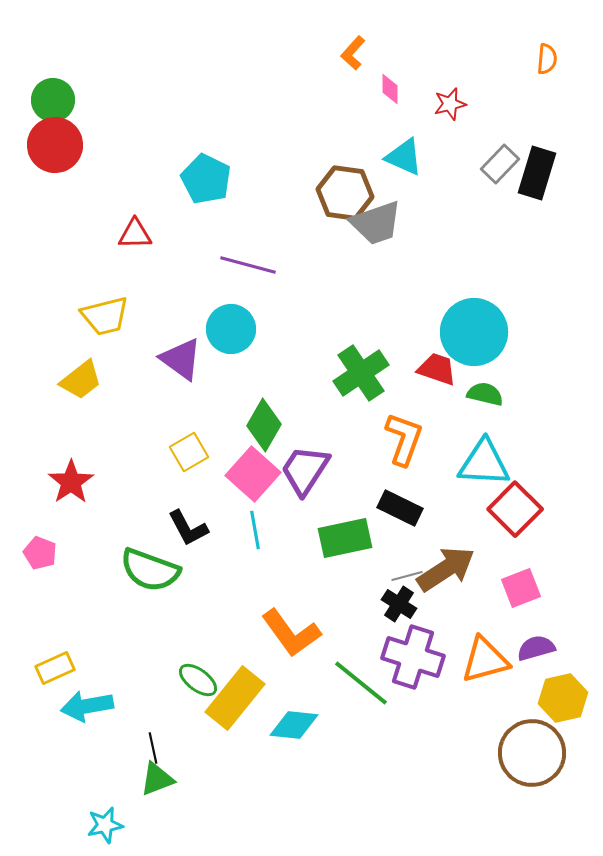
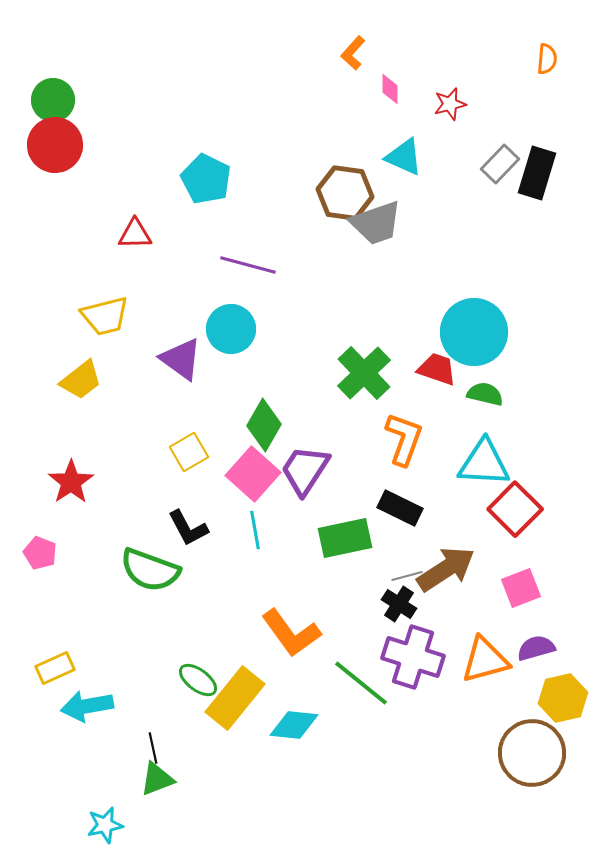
green cross at (361, 373): moved 3 px right; rotated 10 degrees counterclockwise
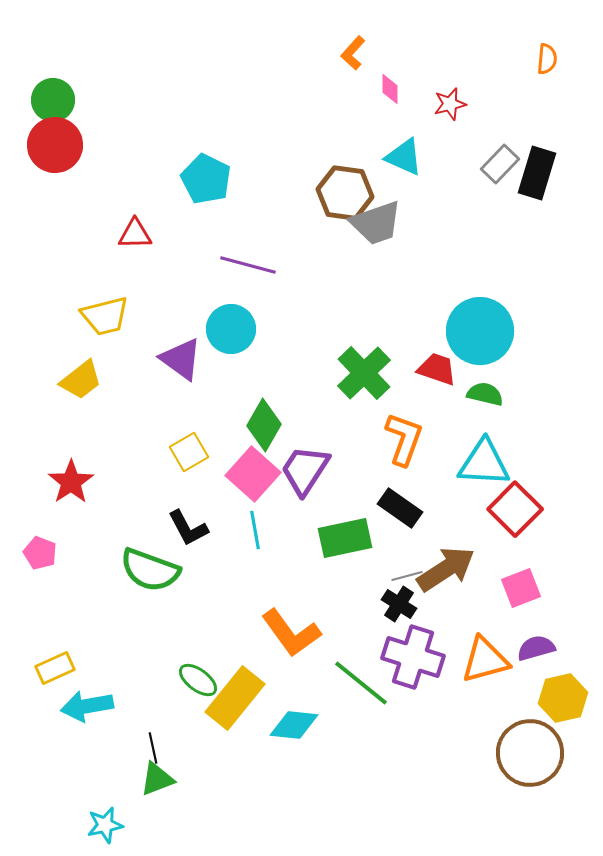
cyan circle at (474, 332): moved 6 px right, 1 px up
black rectangle at (400, 508): rotated 9 degrees clockwise
brown circle at (532, 753): moved 2 px left
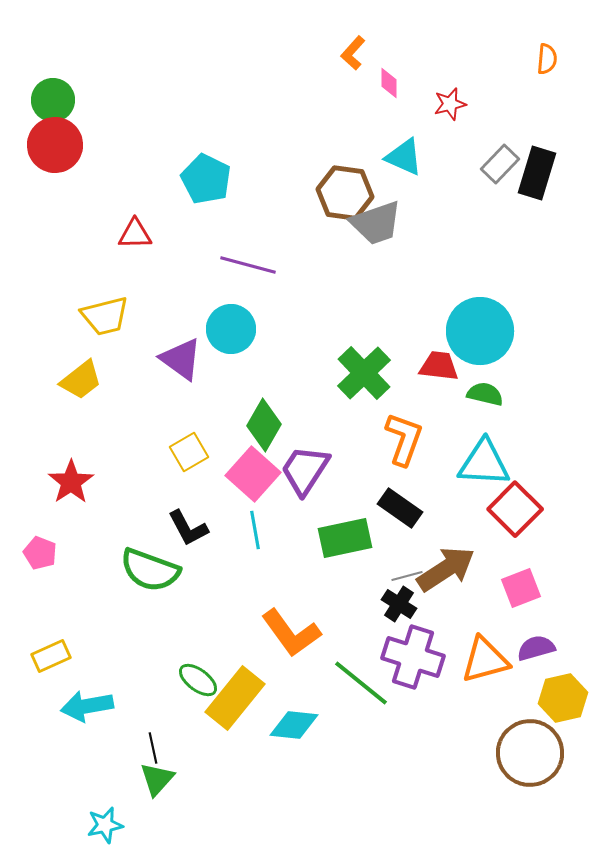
pink diamond at (390, 89): moved 1 px left, 6 px up
red trapezoid at (437, 369): moved 2 px right, 3 px up; rotated 12 degrees counterclockwise
yellow rectangle at (55, 668): moved 4 px left, 12 px up
green triangle at (157, 779): rotated 27 degrees counterclockwise
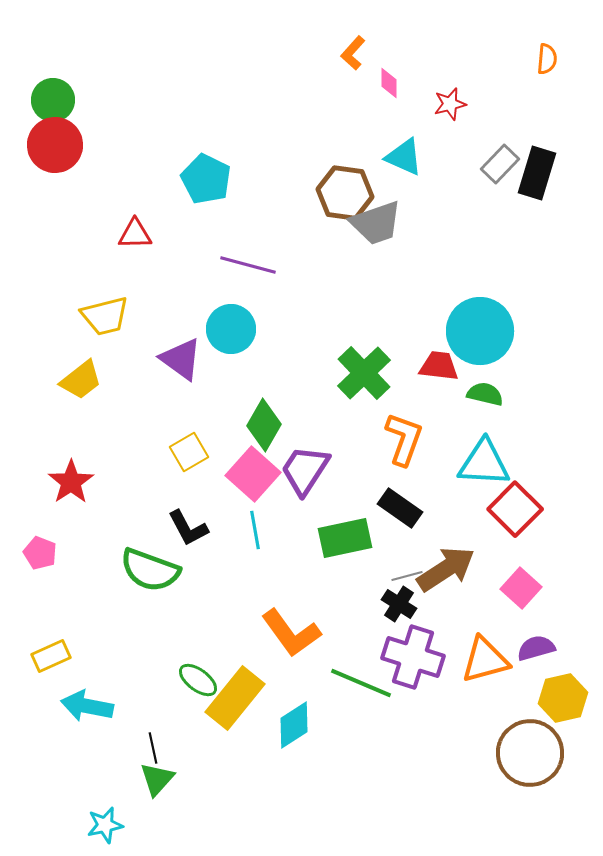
pink square at (521, 588): rotated 27 degrees counterclockwise
green line at (361, 683): rotated 16 degrees counterclockwise
cyan arrow at (87, 706): rotated 21 degrees clockwise
cyan diamond at (294, 725): rotated 39 degrees counterclockwise
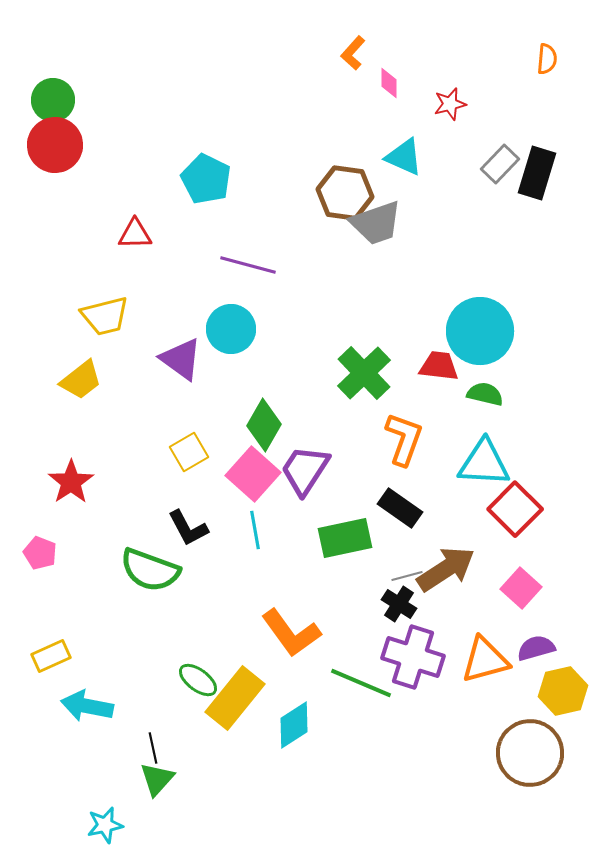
yellow hexagon at (563, 698): moved 7 px up
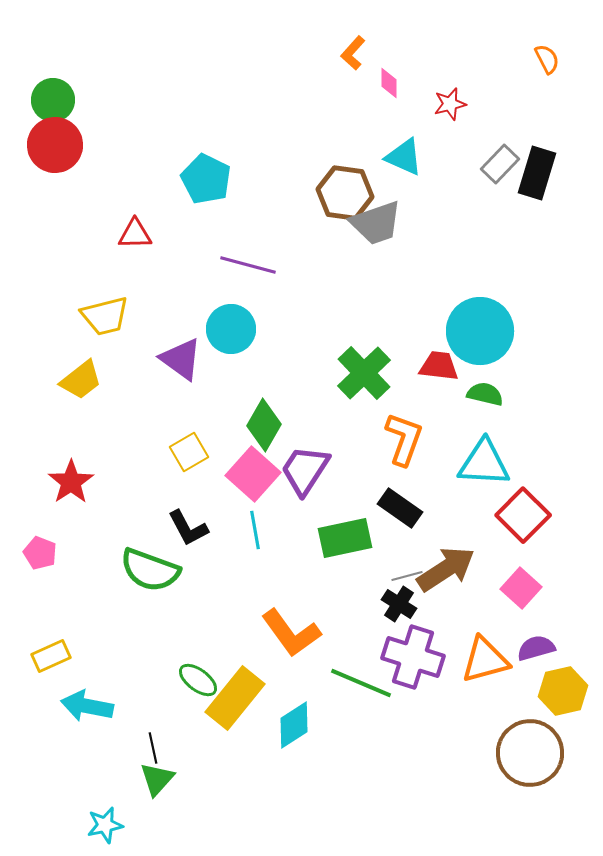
orange semicircle at (547, 59): rotated 32 degrees counterclockwise
red square at (515, 509): moved 8 px right, 6 px down
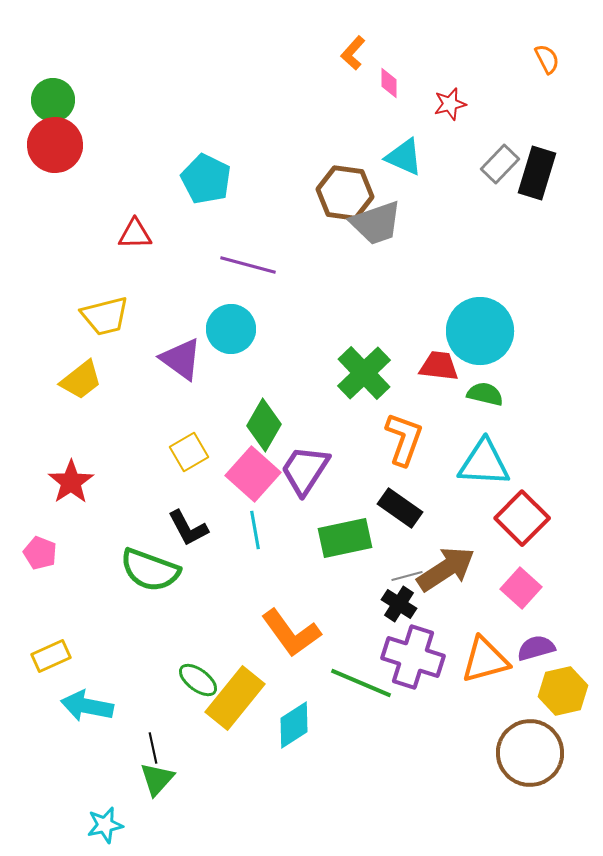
red square at (523, 515): moved 1 px left, 3 px down
